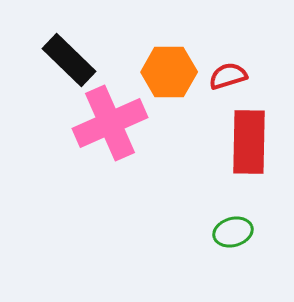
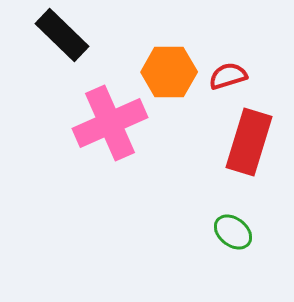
black rectangle: moved 7 px left, 25 px up
red rectangle: rotated 16 degrees clockwise
green ellipse: rotated 54 degrees clockwise
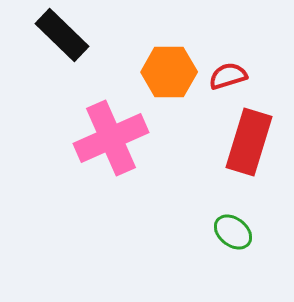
pink cross: moved 1 px right, 15 px down
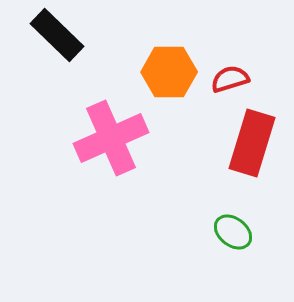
black rectangle: moved 5 px left
red semicircle: moved 2 px right, 3 px down
red rectangle: moved 3 px right, 1 px down
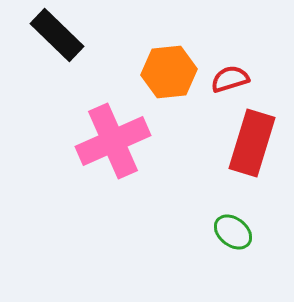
orange hexagon: rotated 6 degrees counterclockwise
pink cross: moved 2 px right, 3 px down
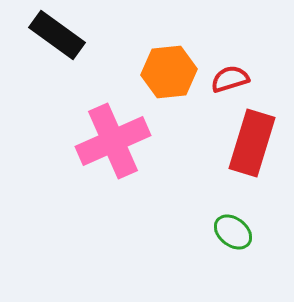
black rectangle: rotated 8 degrees counterclockwise
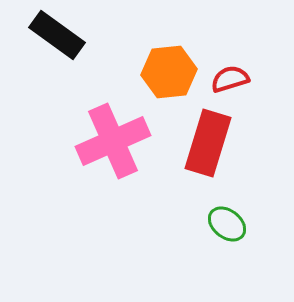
red rectangle: moved 44 px left
green ellipse: moved 6 px left, 8 px up
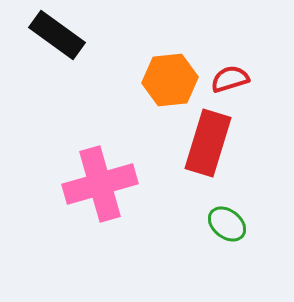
orange hexagon: moved 1 px right, 8 px down
pink cross: moved 13 px left, 43 px down; rotated 8 degrees clockwise
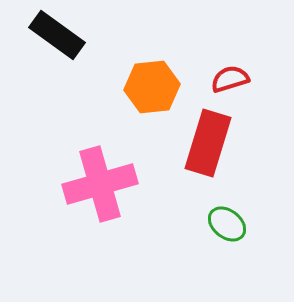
orange hexagon: moved 18 px left, 7 px down
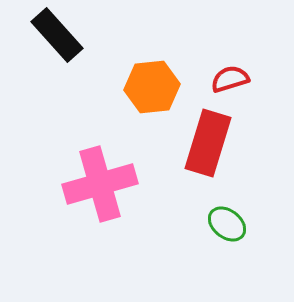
black rectangle: rotated 12 degrees clockwise
